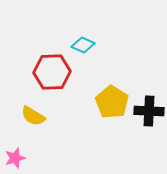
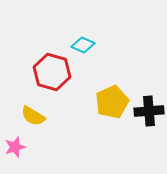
red hexagon: rotated 18 degrees clockwise
yellow pentagon: rotated 16 degrees clockwise
black cross: rotated 8 degrees counterclockwise
pink star: moved 11 px up
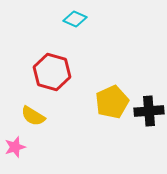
cyan diamond: moved 8 px left, 26 px up
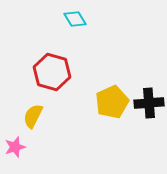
cyan diamond: rotated 35 degrees clockwise
black cross: moved 8 px up
yellow semicircle: rotated 85 degrees clockwise
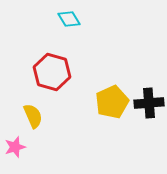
cyan diamond: moved 6 px left
yellow semicircle: rotated 130 degrees clockwise
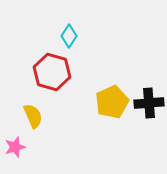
cyan diamond: moved 17 px down; rotated 65 degrees clockwise
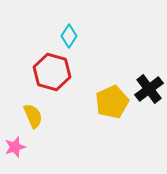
black cross: moved 14 px up; rotated 32 degrees counterclockwise
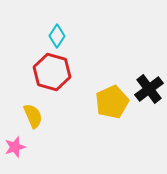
cyan diamond: moved 12 px left
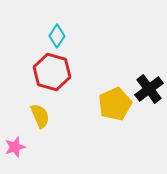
yellow pentagon: moved 3 px right, 2 px down
yellow semicircle: moved 7 px right
